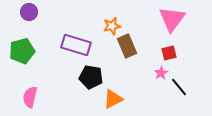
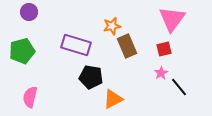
red square: moved 5 px left, 4 px up
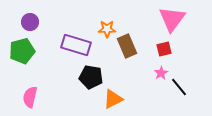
purple circle: moved 1 px right, 10 px down
orange star: moved 5 px left, 3 px down; rotated 12 degrees clockwise
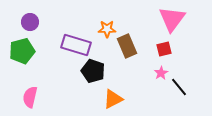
black pentagon: moved 2 px right, 6 px up; rotated 10 degrees clockwise
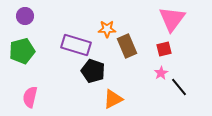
purple circle: moved 5 px left, 6 px up
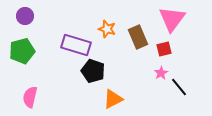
orange star: rotated 18 degrees clockwise
brown rectangle: moved 11 px right, 9 px up
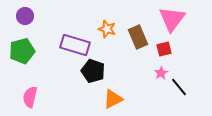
purple rectangle: moved 1 px left
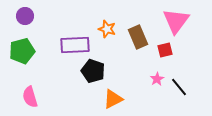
pink triangle: moved 4 px right, 2 px down
purple rectangle: rotated 20 degrees counterclockwise
red square: moved 1 px right, 1 px down
pink star: moved 4 px left, 6 px down
pink semicircle: rotated 30 degrees counterclockwise
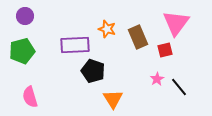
pink triangle: moved 2 px down
orange triangle: rotated 35 degrees counterclockwise
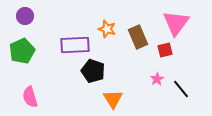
green pentagon: rotated 10 degrees counterclockwise
black line: moved 2 px right, 2 px down
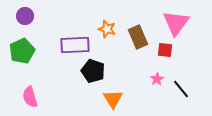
red square: rotated 21 degrees clockwise
